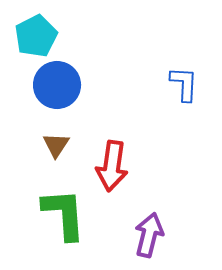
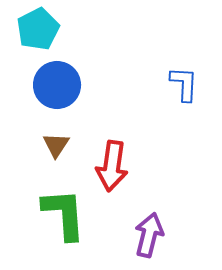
cyan pentagon: moved 2 px right, 7 px up
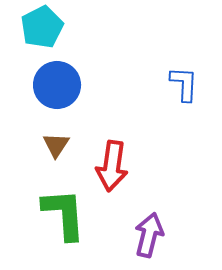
cyan pentagon: moved 4 px right, 2 px up
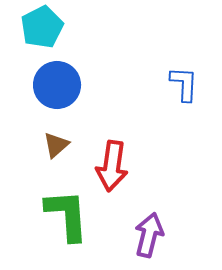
brown triangle: rotated 16 degrees clockwise
green L-shape: moved 3 px right, 1 px down
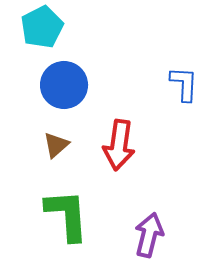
blue circle: moved 7 px right
red arrow: moved 7 px right, 21 px up
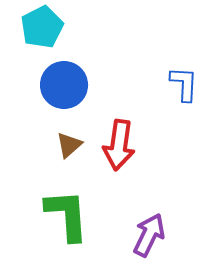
brown triangle: moved 13 px right
purple arrow: rotated 12 degrees clockwise
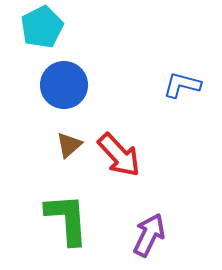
blue L-shape: moved 2 px left, 1 px down; rotated 78 degrees counterclockwise
red arrow: moved 10 px down; rotated 51 degrees counterclockwise
green L-shape: moved 4 px down
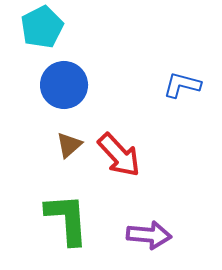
purple arrow: rotated 69 degrees clockwise
